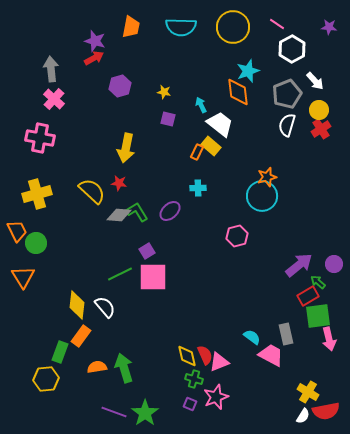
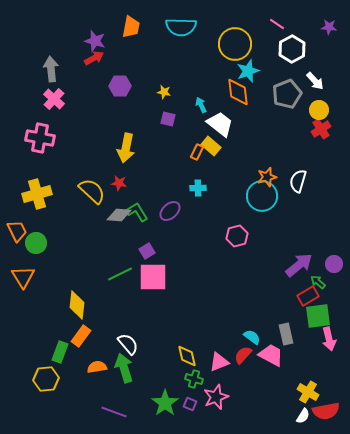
yellow circle at (233, 27): moved 2 px right, 17 px down
purple hexagon at (120, 86): rotated 15 degrees clockwise
white semicircle at (287, 125): moved 11 px right, 56 px down
white semicircle at (105, 307): moved 23 px right, 37 px down
red semicircle at (205, 355): moved 38 px right; rotated 114 degrees counterclockwise
green star at (145, 413): moved 20 px right, 10 px up
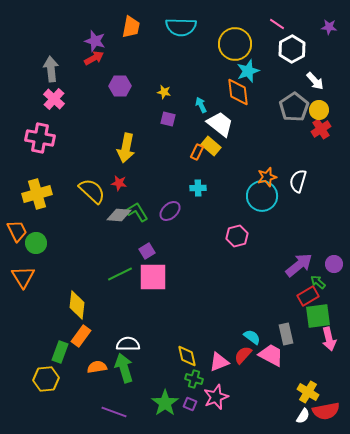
gray pentagon at (287, 94): moved 7 px right, 13 px down; rotated 12 degrees counterclockwise
white semicircle at (128, 344): rotated 50 degrees counterclockwise
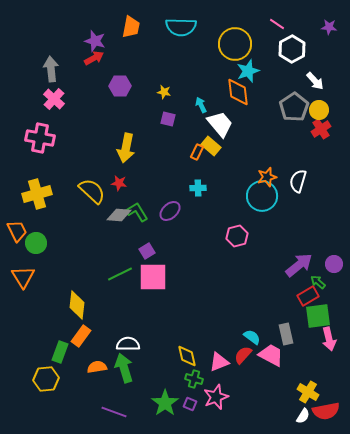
white trapezoid at (220, 124): rotated 12 degrees clockwise
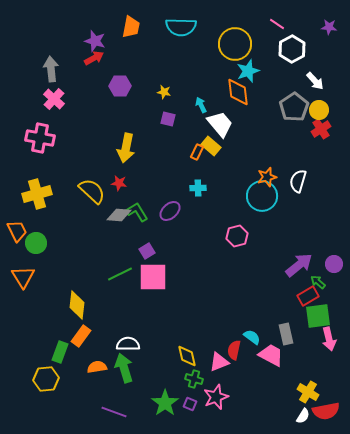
red semicircle at (243, 355): moved 9 px left, 5 px up; rotated 30 degrees counterclockwise
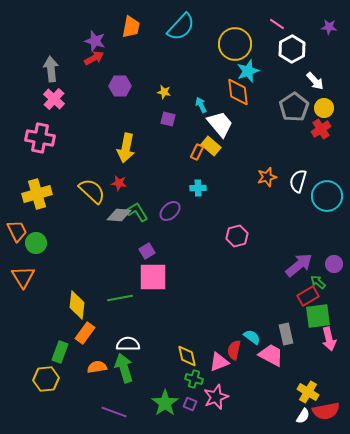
cyan semicircle at (181, 27): rotated 48 degrees counterclockwise
yellow circle at (319, 110): moved 5 px right, 2 px up
cyan circle at (262, 196): moved 65 px right
green line at (120, 274): moved 24 px down; rotated 15 degrees clockwise
orange rectangle at (81, 336): moved 4 px right, 3 px up
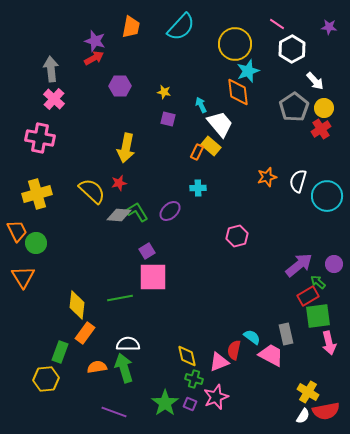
red star at (119, 183): rotated 21 degrees counterclockwise
pink arrow at (329, 339): moved 4 px down
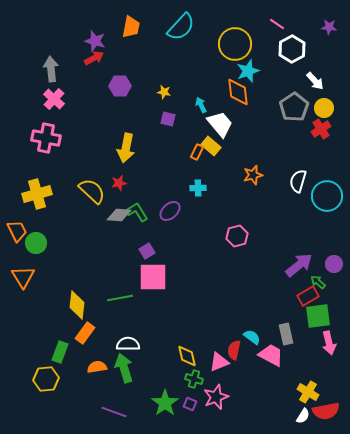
pink cross at (40, 138): moved 6 px right
orange star at (267, 177): moved 14 px left, 2 px up
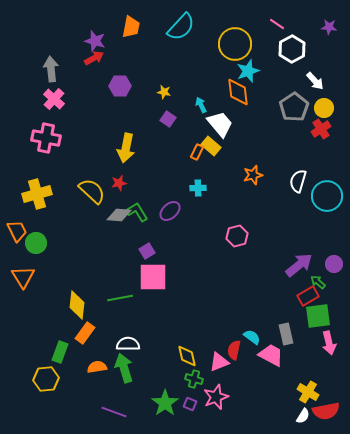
purple square at (168, 119): rotated 21 degrees clockwise
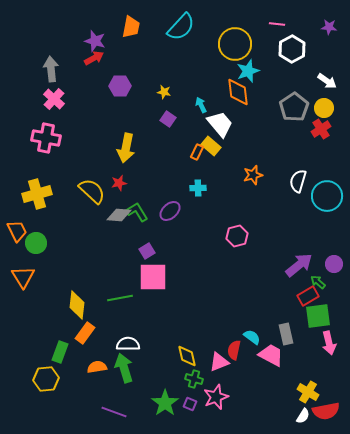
pink line at (277, 24): rotated 28 degrees counterclockwise
white arrow at (315, 81): moved 12 px right; rotated 12 degrees counterclockwise
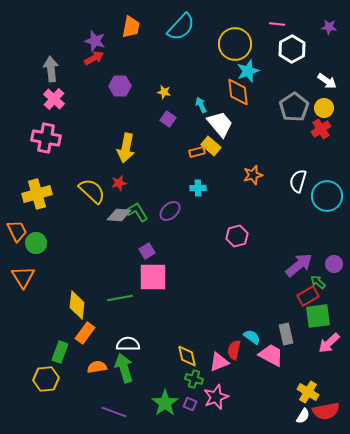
orange rectangle at (197, 152): rotated 49 degrees clockwise
pink arrow at (329, 343): rotated 60 degrees clockwise
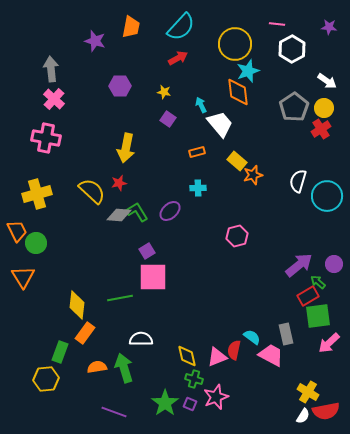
red arrow at (94, 58): moved 84 px right
yellow rectangle at (211, 146): moved 26 px right, 15 px down
white semicircle at (128, 344): moved 13 px right, 5 px up
pink triangle at (219, 362): moved 2 px left, 5 px up
